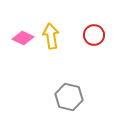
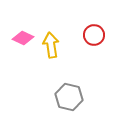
yellow arrow: moved 9 px down
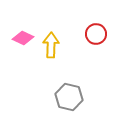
red circle: moved 2 px right, 1 px up
yellow arrow: rotated 10 degrees clockwise
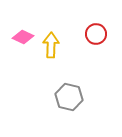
pink diamond: moved 1 px up
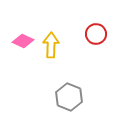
pink diamond: moved 4 px down
gray hexagon: rotated 8 degrees clockwise
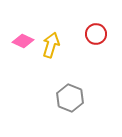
yellow arrow: rotated 15 degrees clockwise
gray hexagon: moved 1 px right, 1 px down
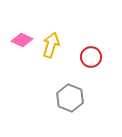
red circle: moved 5 px left, 23 px down
pink diamond: moved 1 px left, 1 px up
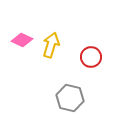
gray hexagon: rotated 8 degrees counterclockwise
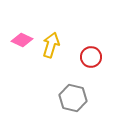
gray hexagon: moved 3 px right
